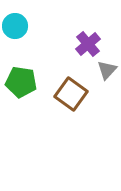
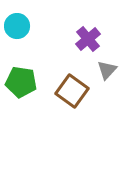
cyan circle: moved 2 px right
purple cross: moved 5 px up
brown square: moved 1 px right, 3 px up
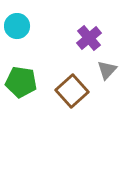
purple cross: moved 1 px right, 1 px up
brown square: rotated 12 degrees clockwise
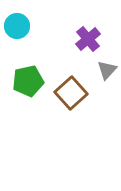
purple cross: moved 1 px left, 1 px down
green pentagon: moved 7 px right, 1 px up; rotated 20 degrees counterclockwise
brown square: moved 1 px left, 2 px down
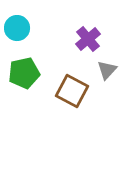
cyan circle: moved 2 px down
green pentagon: moved 4 px left, 8 px up
brown square: moved 1 px right, 2 px up; rotated 20 degrees counterclockwise
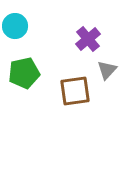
cyan circle: moved 2 px left, 2 px up
brown square: moved 3 px right; rotated 36 degrees counterclockwise
